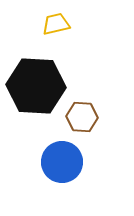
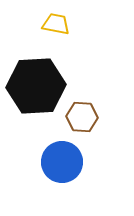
yellow trapezoid: rotated 24 degrees clockwise
black hexagon: rotated 6 degrees counterclockwise
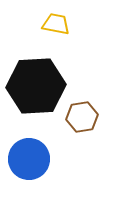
brown hexagon: rotated 12 degrees counterclockwise
blue circle: moved 33 px left, 3 px up
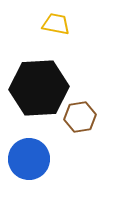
black hexagon: moved 3 px right, 2 px down
brown hexagon: moved 2 px left
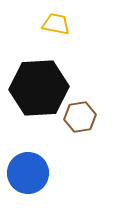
blue circle: moved 1 px left, 14 px down
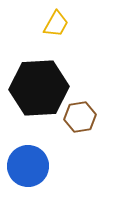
yellow trapezoid: rotated 108 degrees clockwise
blue circle: moved 7 px up
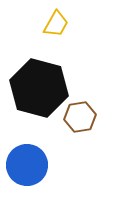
black hexagon: rotated 18 degrees clockwise
blue circle: moved 1 px left, 1 px up
